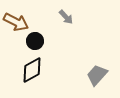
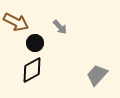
gray arrow: moved 6 px left, 10 px down
black circle: moved 2 px down
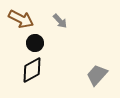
brown arrow: moved 5 px right, 3 px up
gray arrow: moved 6 px up
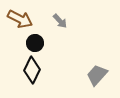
brown arrow: moved 1 px left
black diamond: rotated 36 degrees counterclockwise
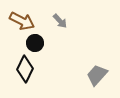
brown arrow: moved 2 px right, 2 px down
black diamond: moved 7 px left, 1 px up
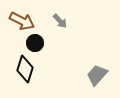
black diamond: rotated 8 degrees counterclockwise
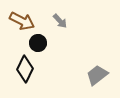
black circle: moved 3 px right
black diamond: rotated 8 degrees clockwise
gray trapezoid: rotated 10 degrees clockwise
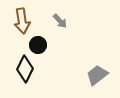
brown arrow: rotated 55 degrees clockwise
black circle: moved 2 px down
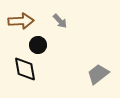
brown arrow: moved 1 px left; rotated 85 degrees counterclockwise
black diamond: rotated 36 degrees counterclockwise
gray trapezoid: moved 1 px right, 1 px up
